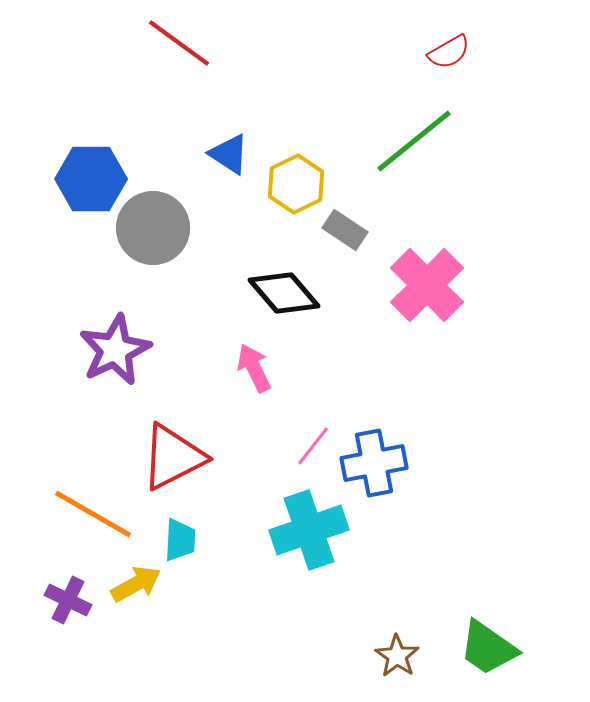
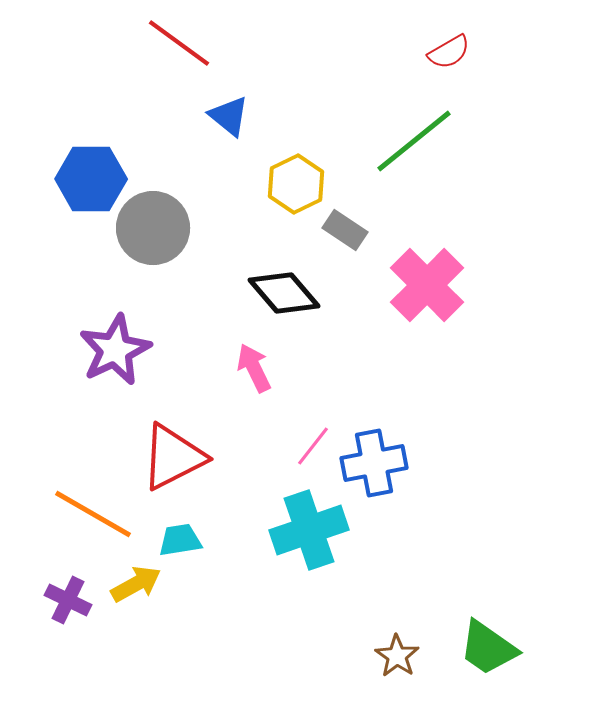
blue triangle: moved 38 px up; rotated 6 degrees clockwise
cyan trapezoid: rotated 102 degrees counterclockwise
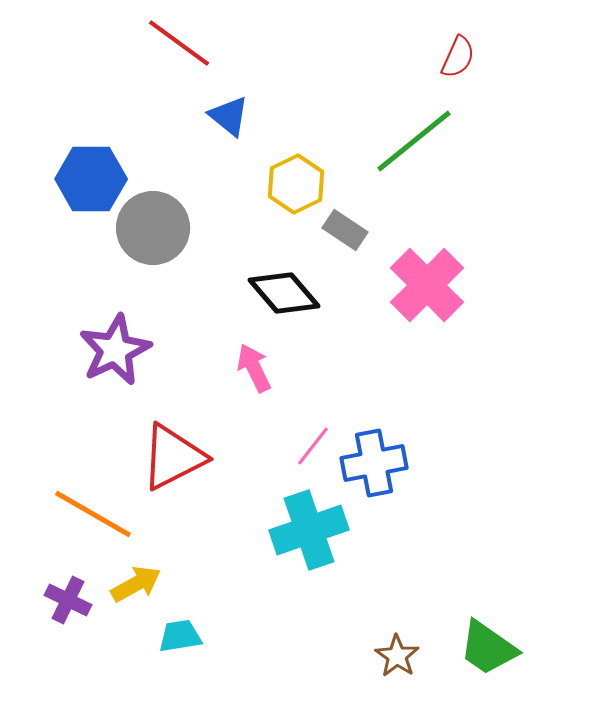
red semicircle: moved 9 px right, 5 px down; rotated 36 degrees counterclockwise
cyan trapezoid: moved 96 px down
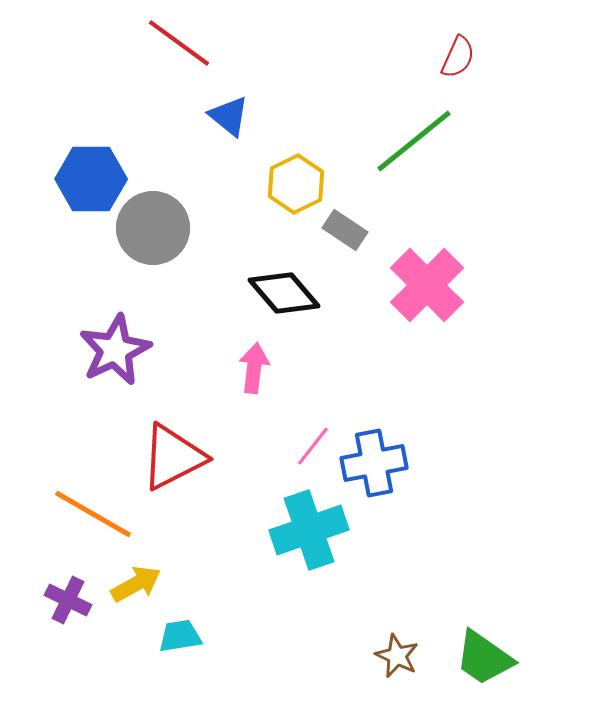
pink arrow: rotated 33 degrees clockwise
green trapezoid: moved 4 px left, 10 px down
brown star: rotated 9 degrees counterclockwise
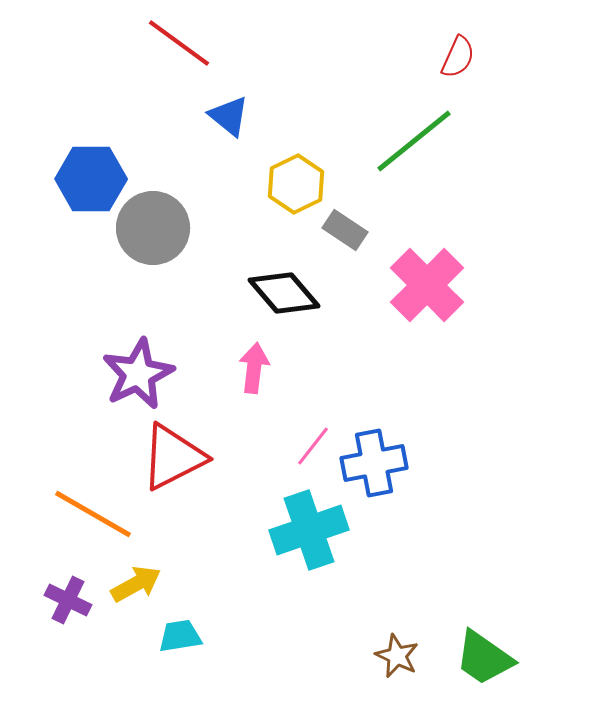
purple star: moved 23 px right, 24 px down
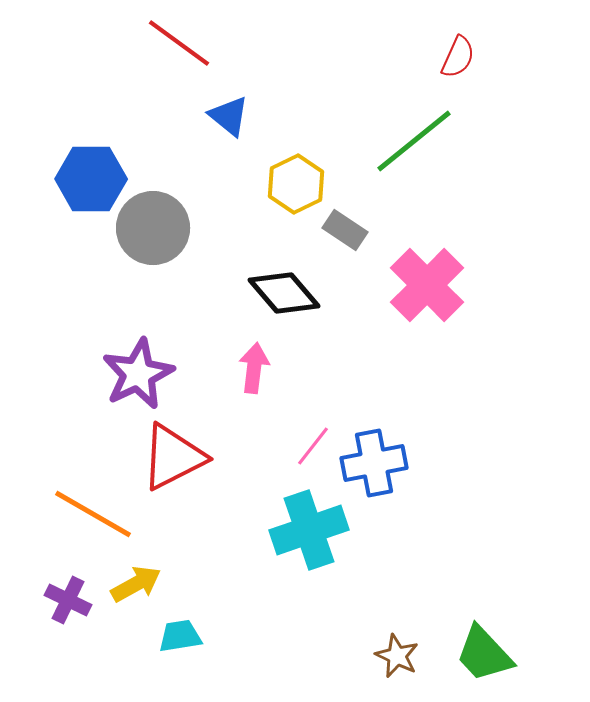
green trapezoid: moved 4 px up; rotated 12 degrees clockwise
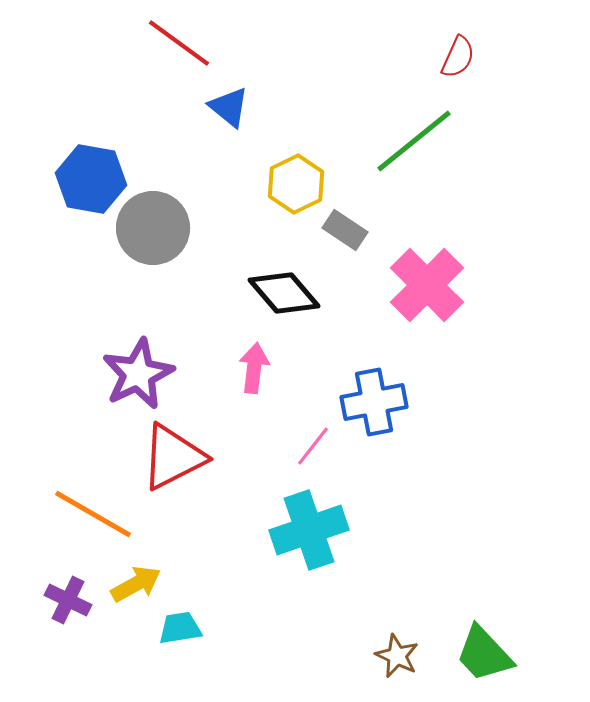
blue triangle: moved 9 px up
blue hexagon: rotated 10 degrees clockwise
blue cross: moved 61 px up
cyan trapezoid: moved 8 px up
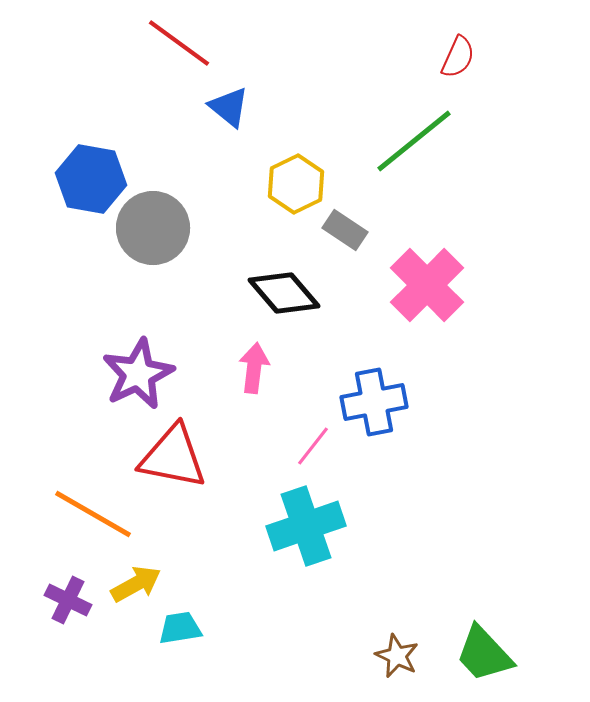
red triangle: rotated 38 degrees clockwise
cyan cross: moved 3 px left, 4 px up
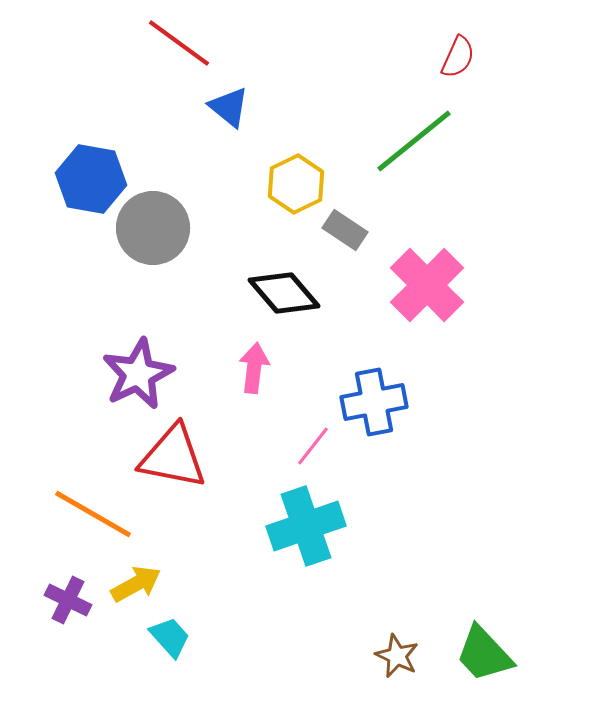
cyan trapezoid: moved 10 px left, 9 px down; rotated 57 degrees clockwise
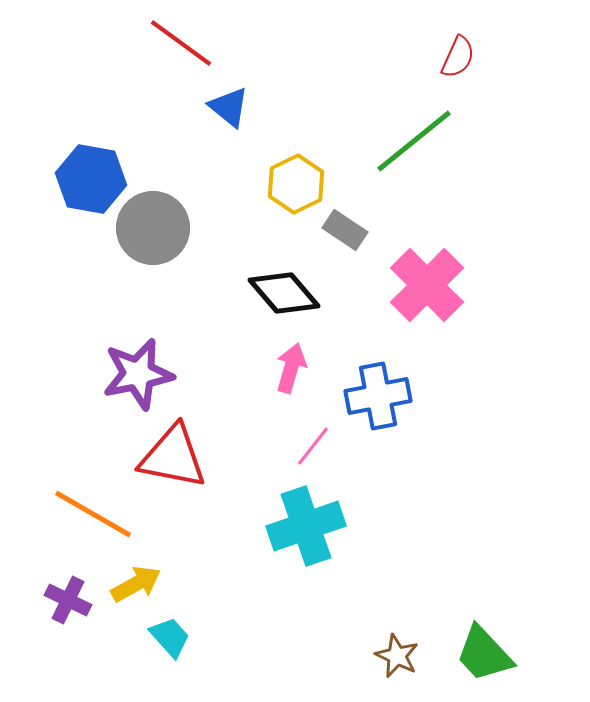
red line: moved 2 px right
pink arrow: moved 37 px right; rotated 9 degrees clockwise
purple star: rotated 14 degrees clockwise
blue cross: moved 4 px right, 6 px up
